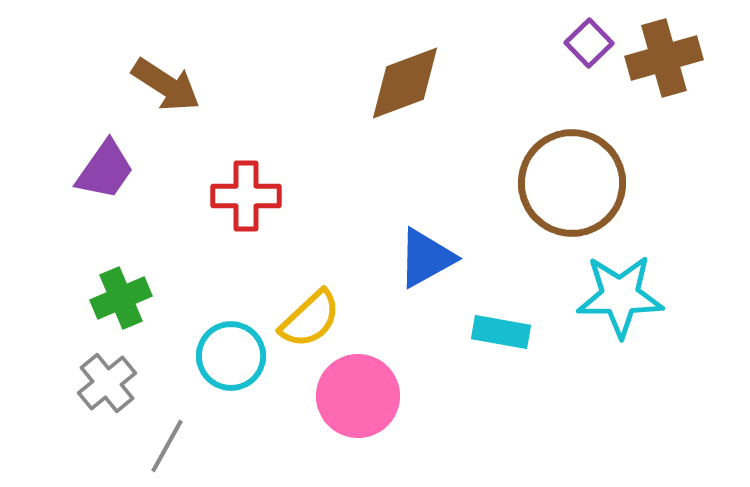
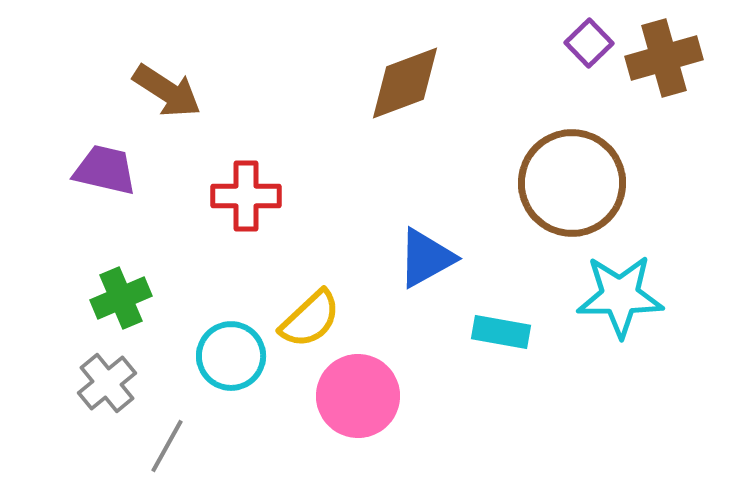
brown arrow: moved 1 px right, 6 px down
purple trapezoid: rotated 112 degrees counterclockwise
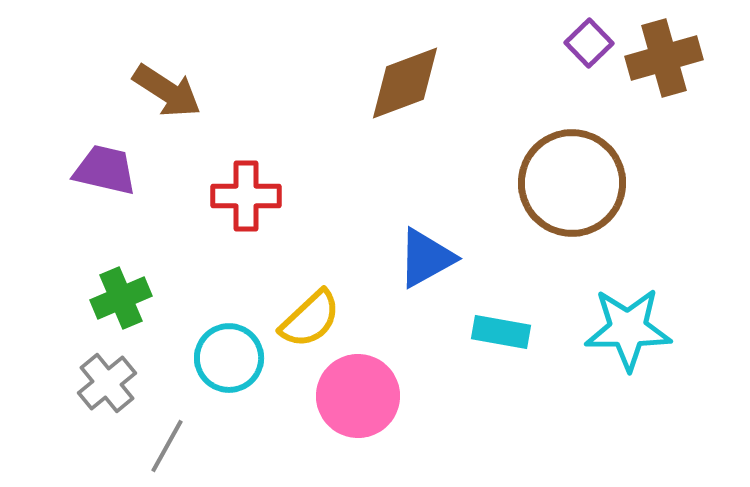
cyan star: moved 8 px right, 33 px down
cyan circle: moved 2 px left, 2 px down
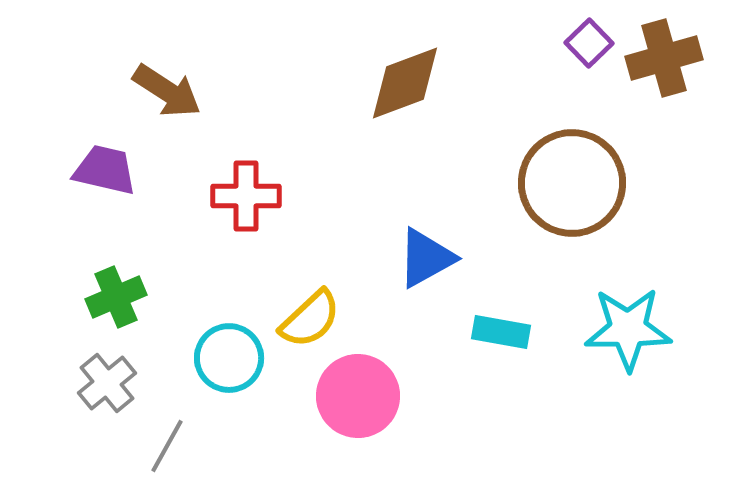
green cross: moved 5 px left, 1 px up
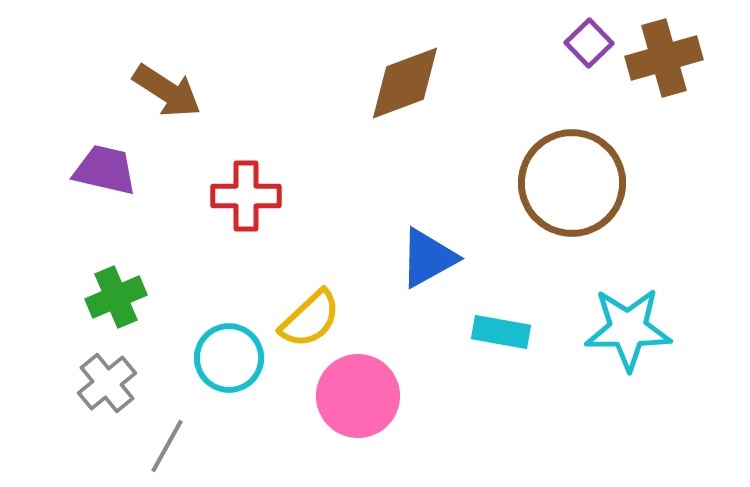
blue triangle: moved 2 px right
